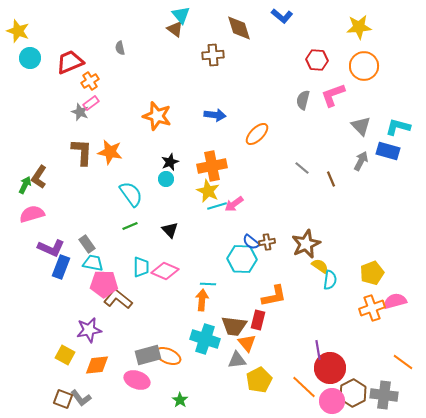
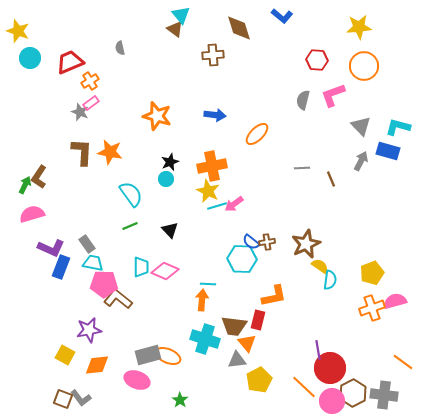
gray line at (302, 168): rotated 42 degrees counterclockwise
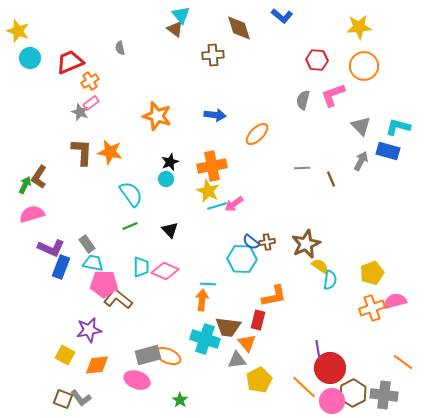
brown trapezoid at (234, 326): moved 6 px left, 1 px down
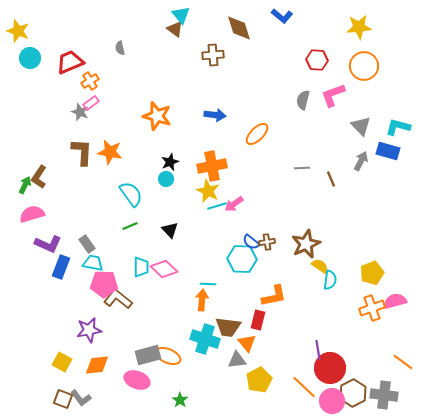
purple L-shape at (51, 248): moved 3 px left, 4 px up
pink diamond at (165, 271): moved 1 px left, 2 px up; rotated 20 degrees clockwise
yellow square at (65, 355): moved 3 px left, 7 px down
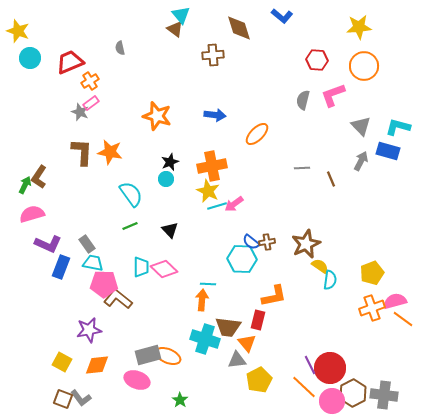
purple line at (318, 350): moved 8 px left, 15 px down; rotated 18 degrees counterclockwise
orange line at (403, 362): moved 43 px up
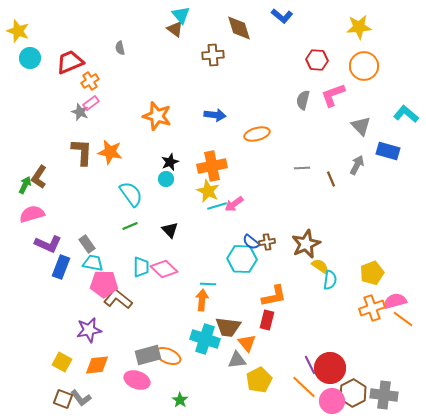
cyan L-shape at (398, 127): moved 8 px right, 13 px up; rotated 25 degrees clockwise
orange ellipse at (257, 134): rotated 30 degrees clockwise
gray arrow at (361, 161): moved 4 px left, 4 px down
red rectangle at (258, 320): moved 9 px right
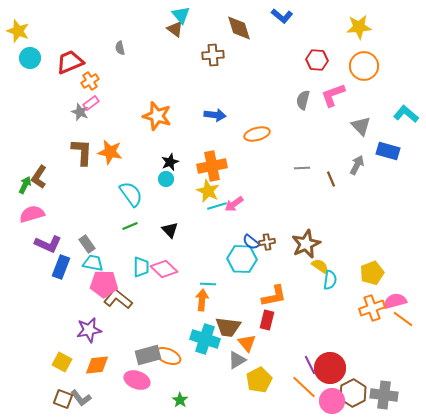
gray triangle at (237, 360): rotated 24 degrees counterclockwise
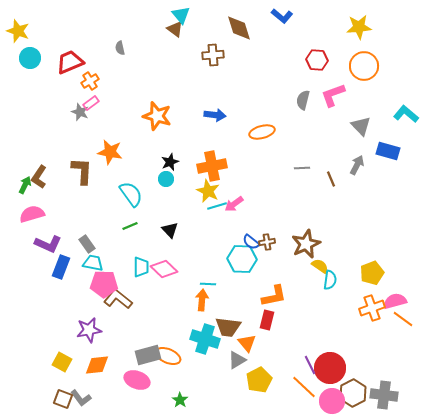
orange ellipse at (257, 134): moved 5 px right, 2 px up
brown L-shape at (82, 152): moved 19 px down
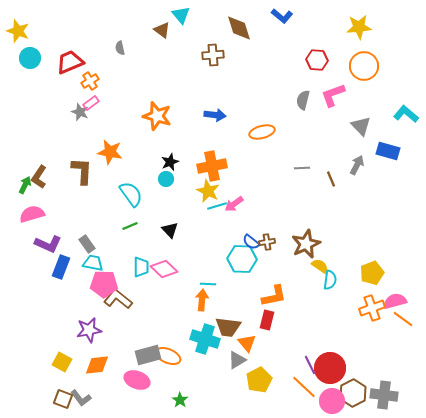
brown triangle at (175, 29): moved 13 px left, 1 px down
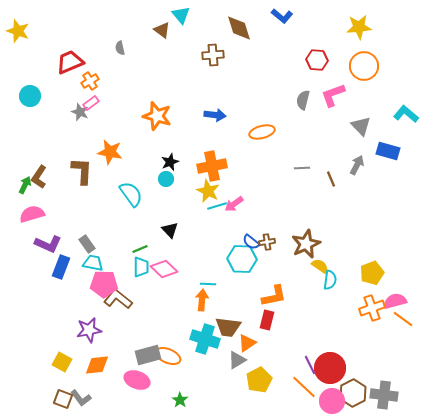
cyan circle at (30, 58): moved 38 px down
green line at (130, 226): moved 10 px right, 23 px down
orange triangle at (247, 343): rotated 36 degrees clockwise
